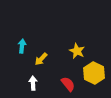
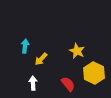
cyan arrow: moved 3 px right
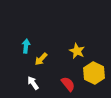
cyan arrow: moved 1 px right
white arrow: rotated 32 degrees counterclockwise
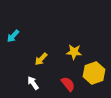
cyan arrow: moved 13 px left, 10 px up; rotated 144 degrees counterclockwise
yellow star: moved 3 px left, 1 px down; rotated 21 degrees counterclockwise
yellow hexagon: rotated 15 degrees clockwise
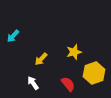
yellow star: rotated 21 degrees counterclockwise
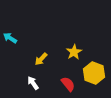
cyan arrow: moved 3 px left, 2 px down; rotated 80 degrees clockwise
yellow star: rotated 14 degrees counterclockwise
yellow hexagon: rotated 20 degrees counterclockwise
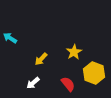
white arrow: rotated 96 degrees counterclockwise
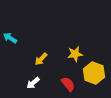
yellow star: moved 1 px right, 2 px down; rotated 21 degrees clockwise
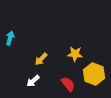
cyan arrow: rotated 72 degrees clockwise
yellow star: rotated 14 degrees clockwise
yellow hexagon: moved 1 px down
white arrow: moved 2 px up
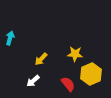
yellow hexagon: moved 3 px left; rotated 15 degrees clockwise
